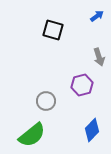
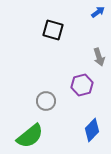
blue arrow: moved 1 px right, 4 px up
green semicircle: moved 2 px left, 1 px down
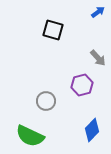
gray arrow: moved 1 px left, 1 px down; rotated 24 degrees counterclockwise
green semicircle: rotated 64 degrees clockwise
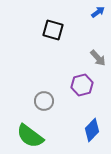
gray circle: moved 2 px left
green semicircle: rotated 12 degrees clockwise
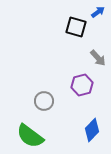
black square: moved 23 px right, 3 px up
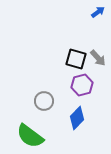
black square: moved 32 px down
blue diamond: moved 15 px left, 12 px up
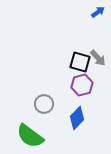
black square: moved 4 px right, 3 px down
gray circle: moved 3 px down
